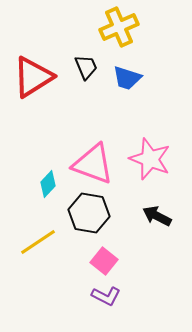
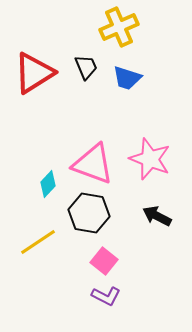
red triangle: moved 1 px right, 4 px up
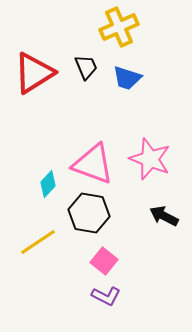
black arrow: moved 7 px right
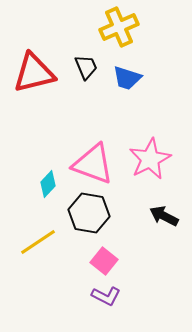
red triangle: rotated 18 degrees clockwise
pink star: rotated 24 degrees clockwise
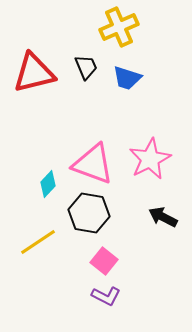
black arrow: moved 1 px left, 1 px down
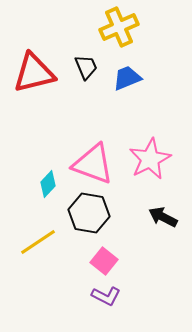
blue trapezoid: rotated 140 degrees clockwise
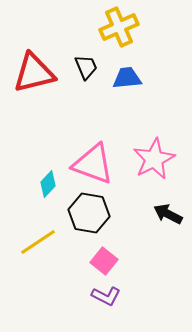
blue trapezoid: rotated 16 degrees clockwise
pink star: moved 4 px right
black arrow: moved 5 px right, 3 px up
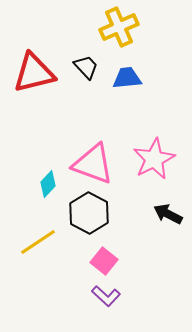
black trapezoid: rotated 20 degrees counterclockwise
black hexagon: rotated 18 degrees clockwise
purple L-shape: rotated 16 degrees clockwise
